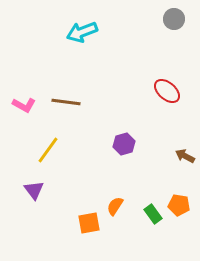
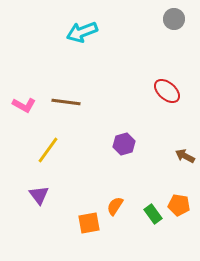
purple triangle: moved 5 px right, 5 px down
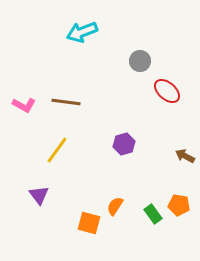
gray circle: moved 34 px left, 42 px down
yellow line: moved 9 px right
orange square: rotated 25 degrees clockwise
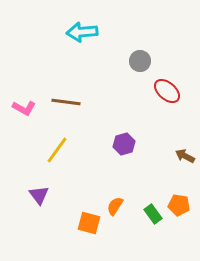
cyan arrow: rotated 16 degrees clockwise
pink L-shape: moved 3 px down
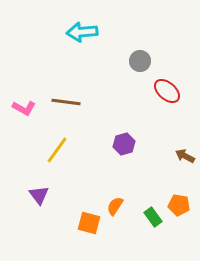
green rectangle: moved 3 px down
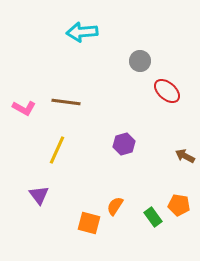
yellow line: rotated 12 degrees counterclockwise
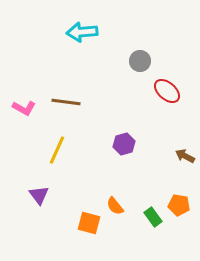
orange semicircle: rotated 72 degrees counterclockwise
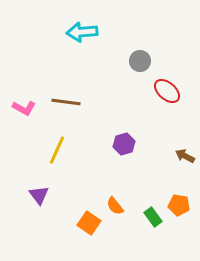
orange square: rotated 20 degrees clockwise
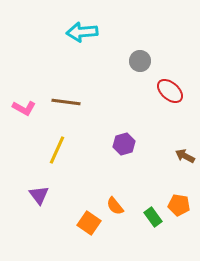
red ellipse: moved 3 px right
